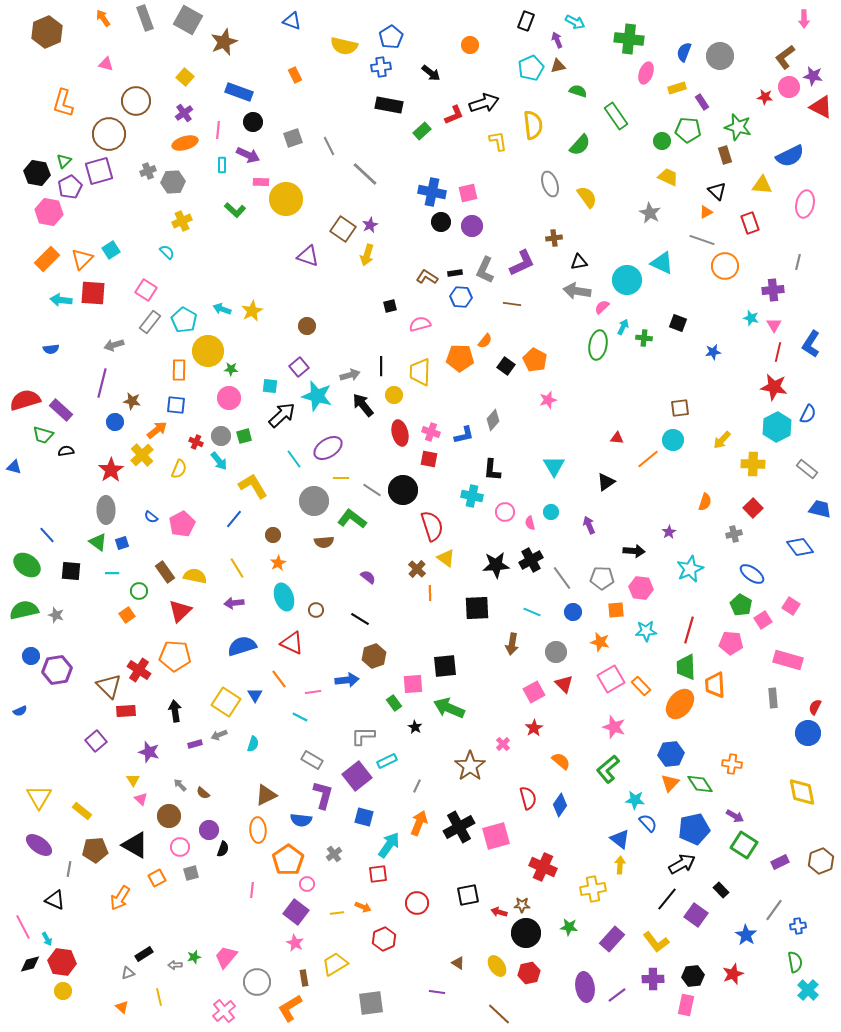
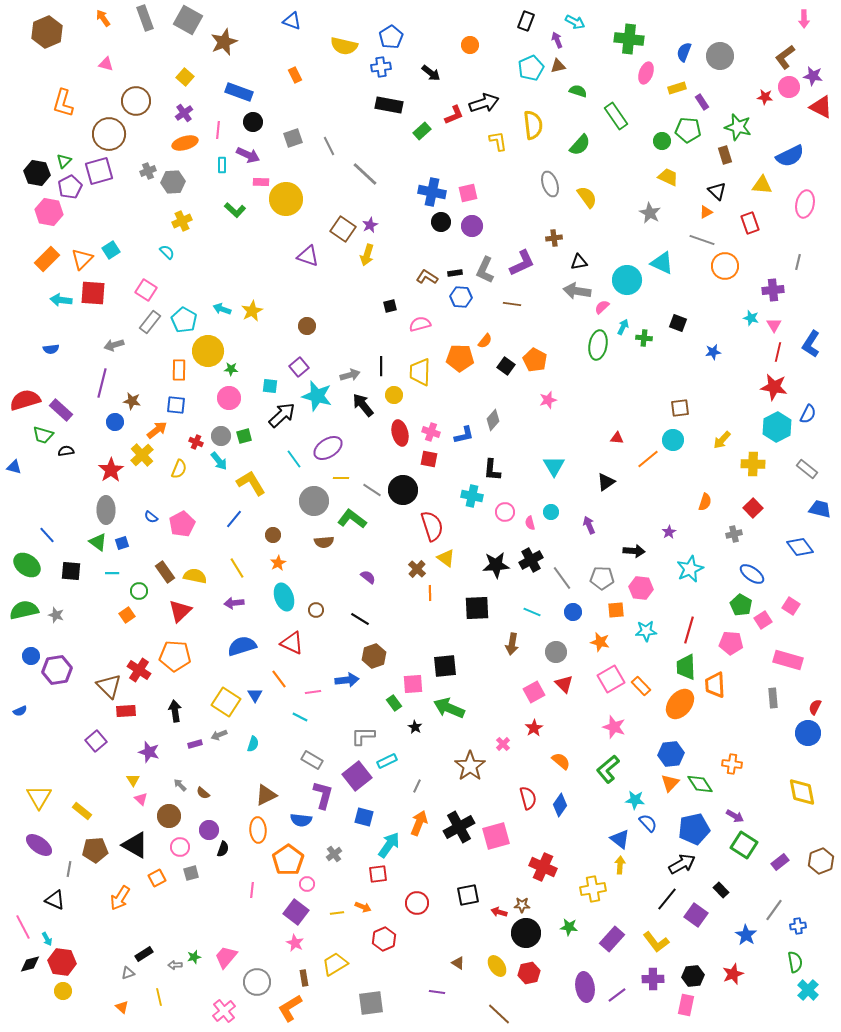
yellow L-shape at (253, 486): moved 2 px left, 3 px up
purple rectangle at (780, 862): rotated 12 degrees counterclockwise
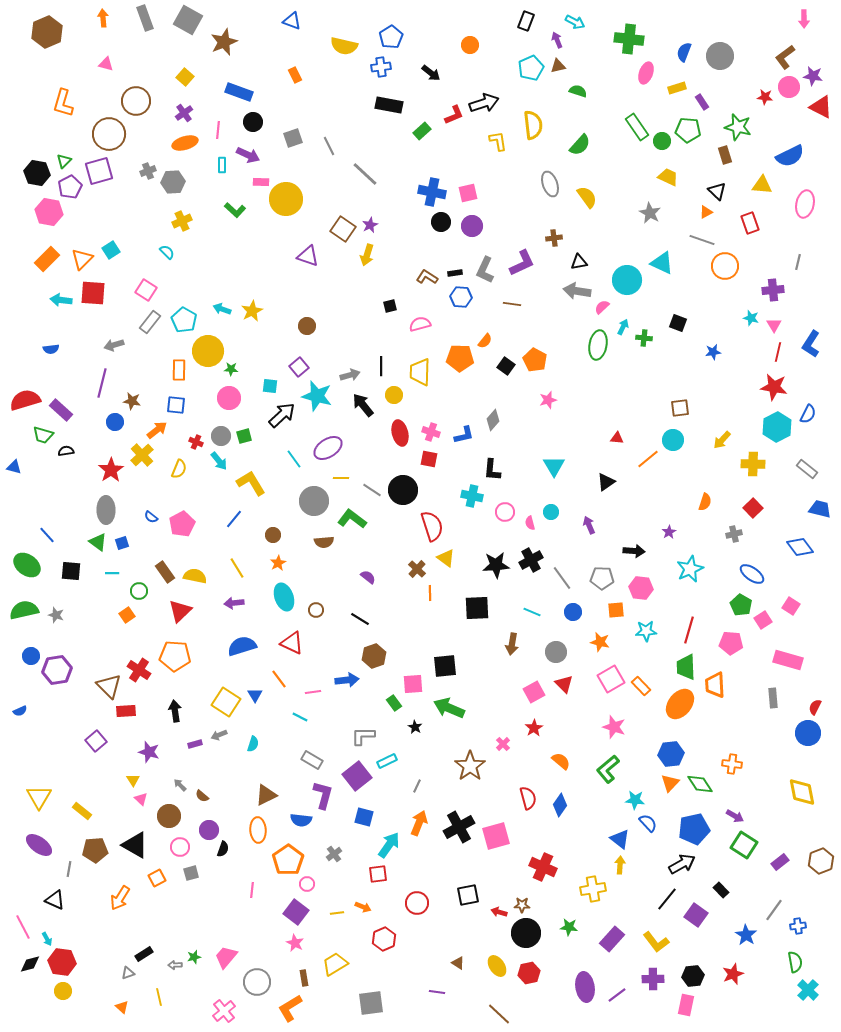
orange arrow at (103, 18): rotated 30 degrees clockwise
green rectangle at (616, 116): moved 21 px right, 11 px down
brown semicircle at (203, 793): moved 1 px left, 3 px down
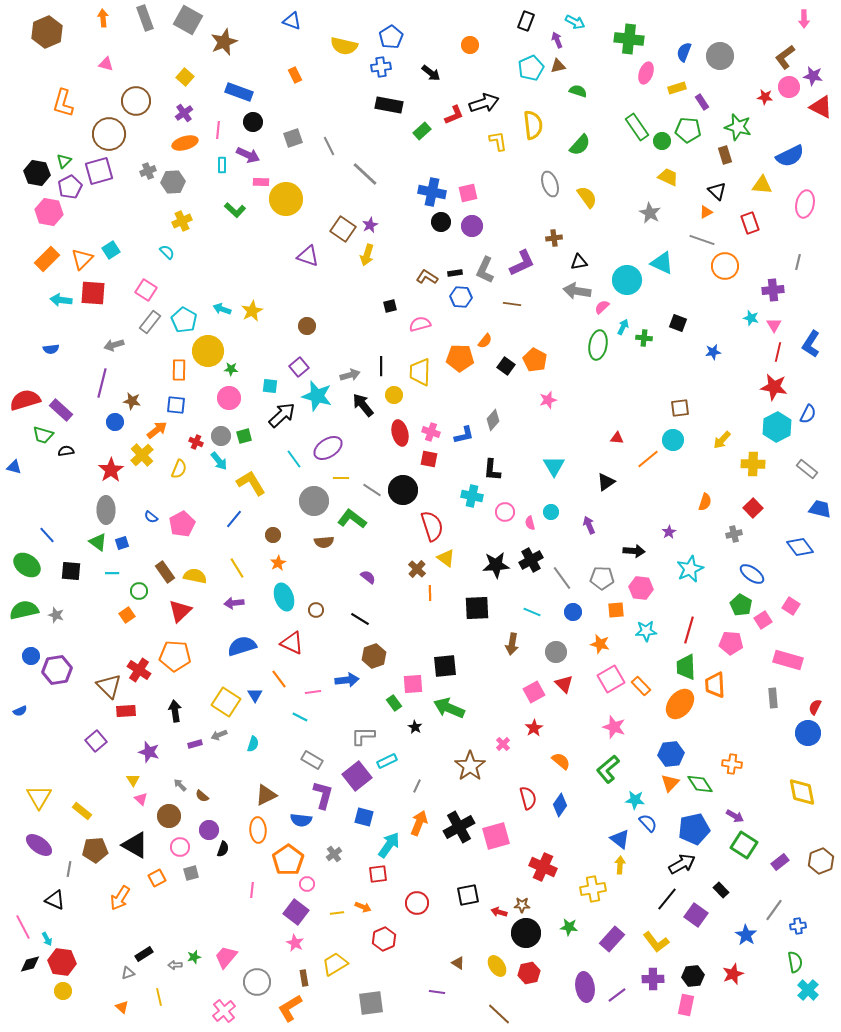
orange star at (600, 642): moved 2 px down
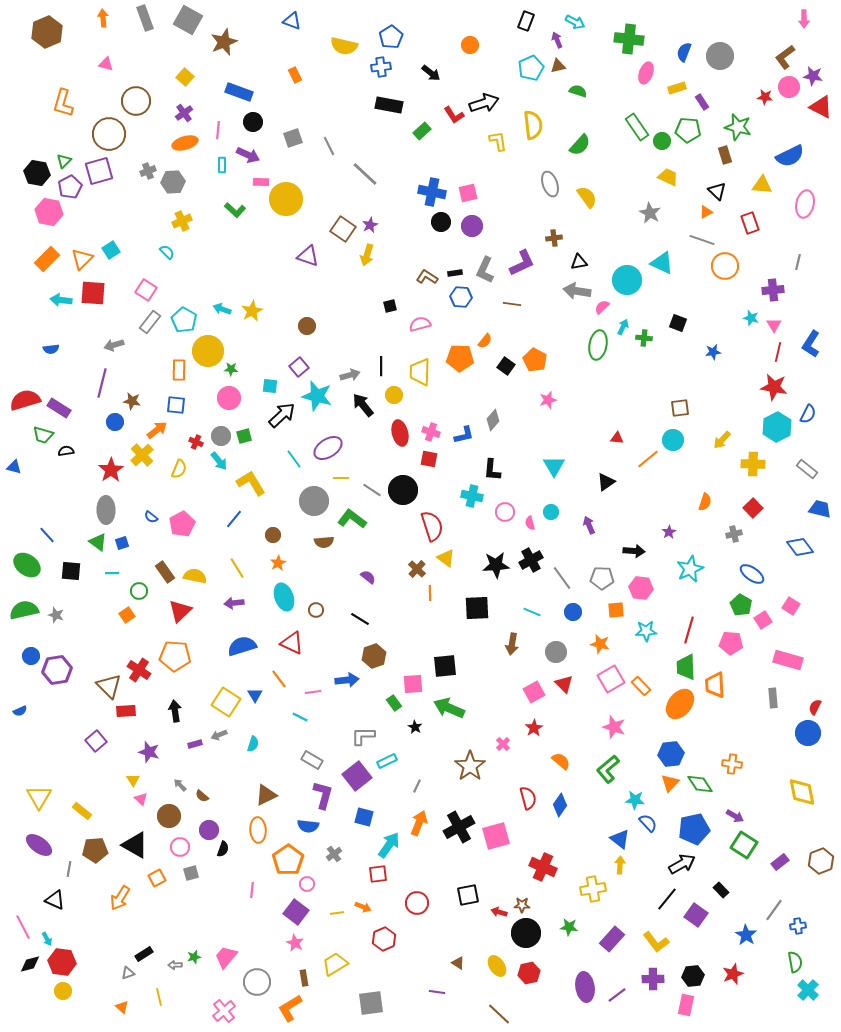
red L-shape at (454, 115): rotated 80 degrees clockwise
purple rectangle at (61, 410): moved 2 px left, 2 px up; rotated 10 degrees counterclockwise
blue semicircle at (301, 820): moved 7 px right, 6 px down
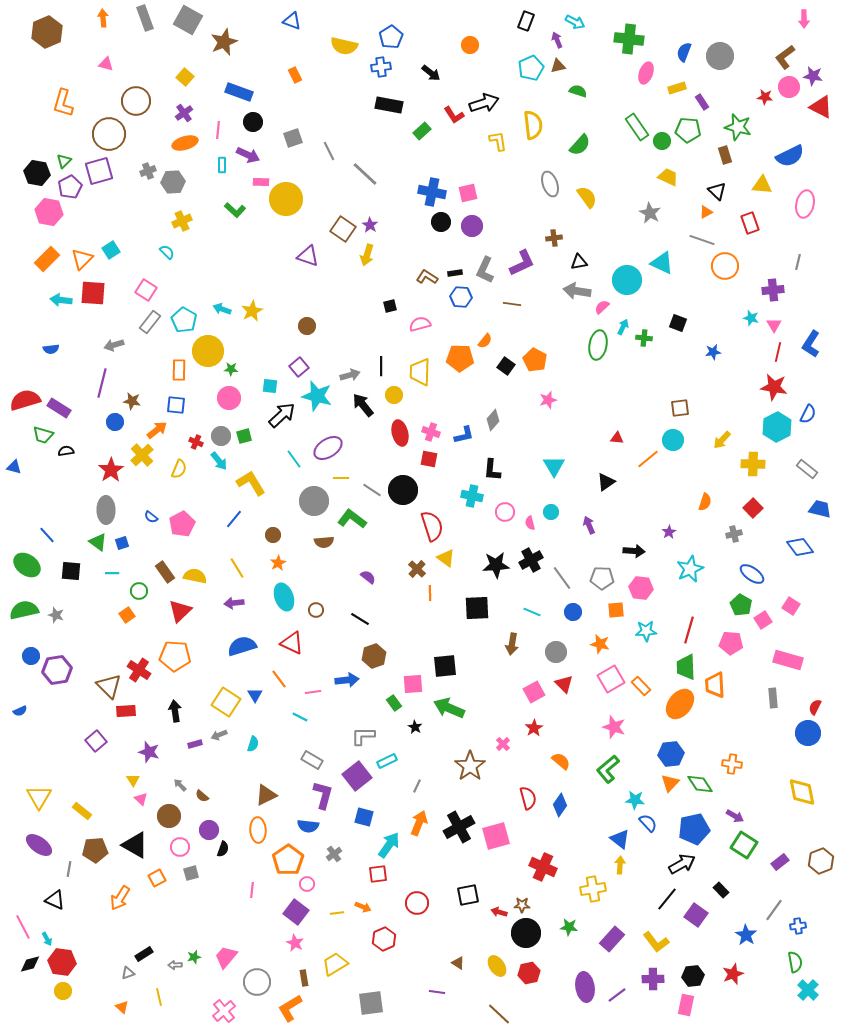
gray line at (329, 146): moved 5 px down
purple star at (370, 225): rotated 14 degrees counterclockwise
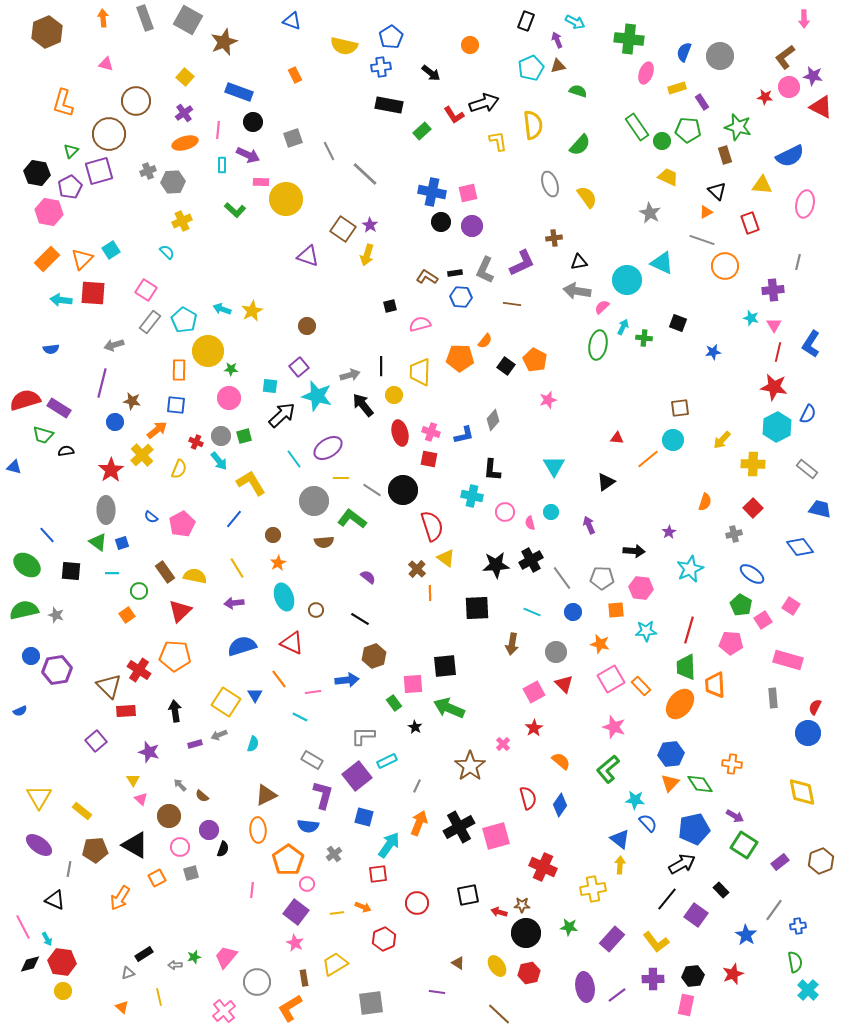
green triangle at (64, 161): moved 7 px right, 10 px up
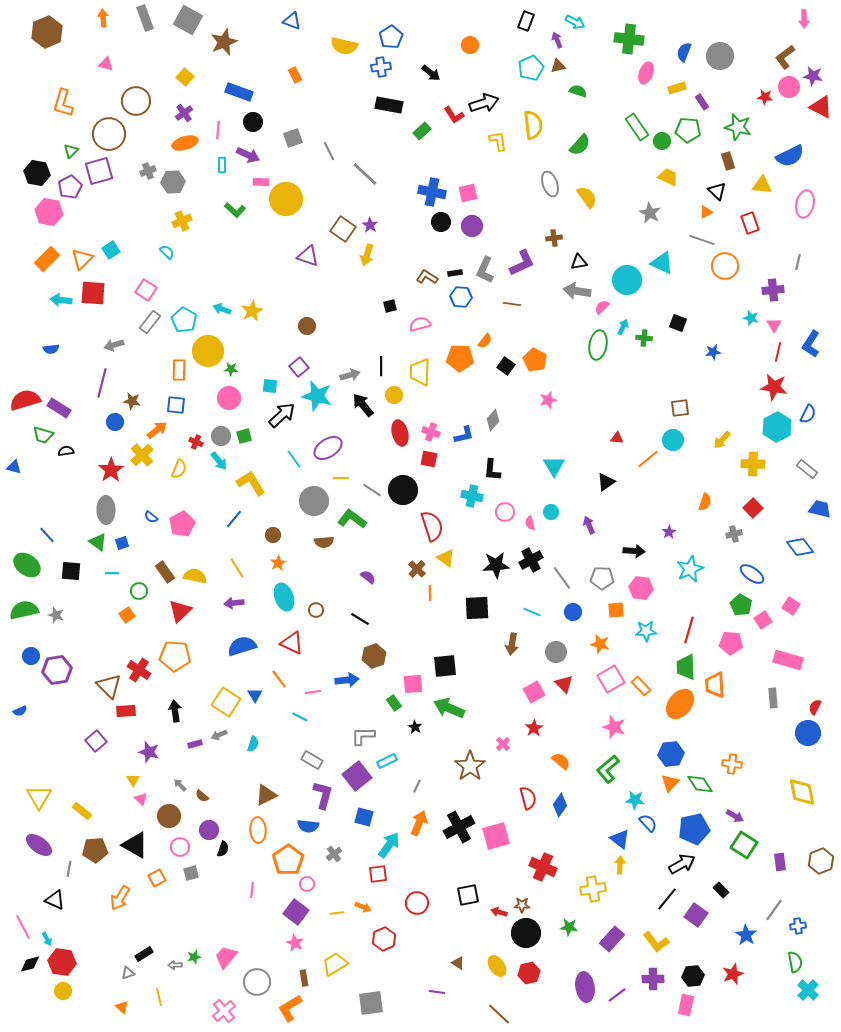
brown rectangle at (725, 155): moved 3 px right, 6 px down
purple rectangle at (780, 862): rotated 60 degrees counterclockwise
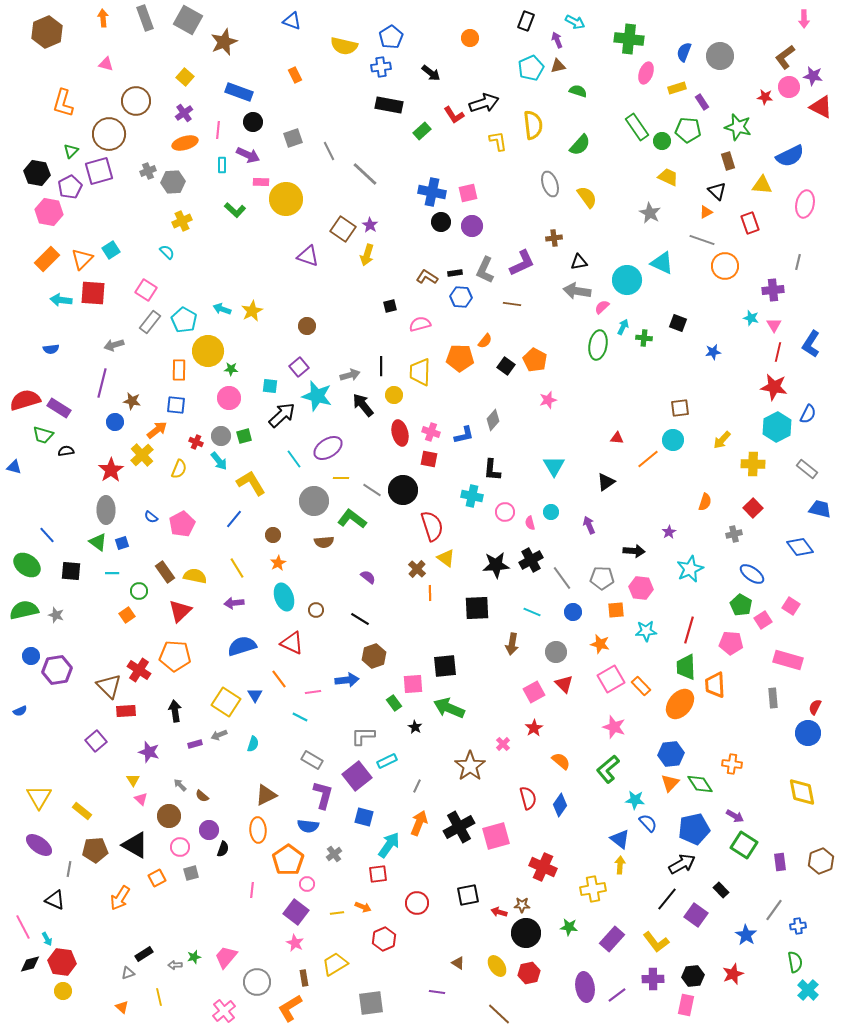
orange circle at (470, 45): moved 7 px up
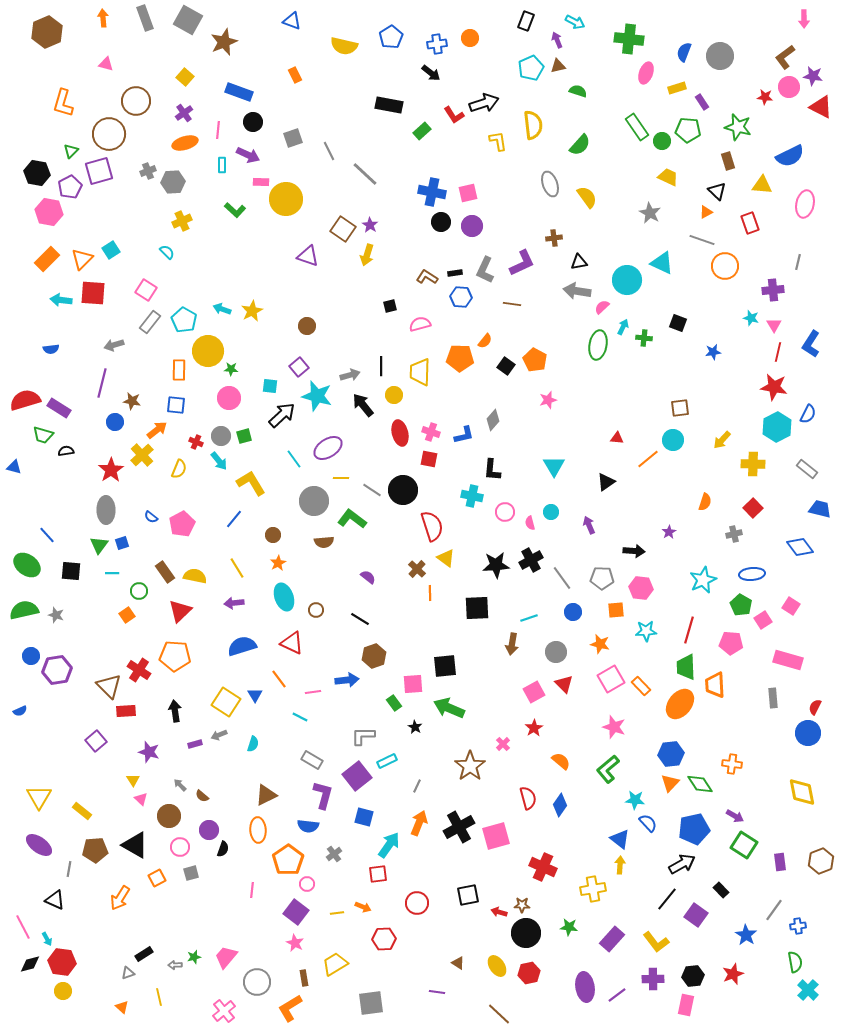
blue cross at (381, 67): moved 56 px right, 23 px up
green triangle at (98, 542): moved 1 px right, 3 px down; rotated 30 degrees clockwise
cyan star at (690, 569): moved 13 px right, 11 px down
blue ellipse at (752, 574): rotated 40 degrees counterclockwise
cyan line at (532, 612): moved 3 px left, 6 px down; rotated 42 degrees counterclockwise
red hexagon at (384, 939): rotated 20 degrees clockwise
